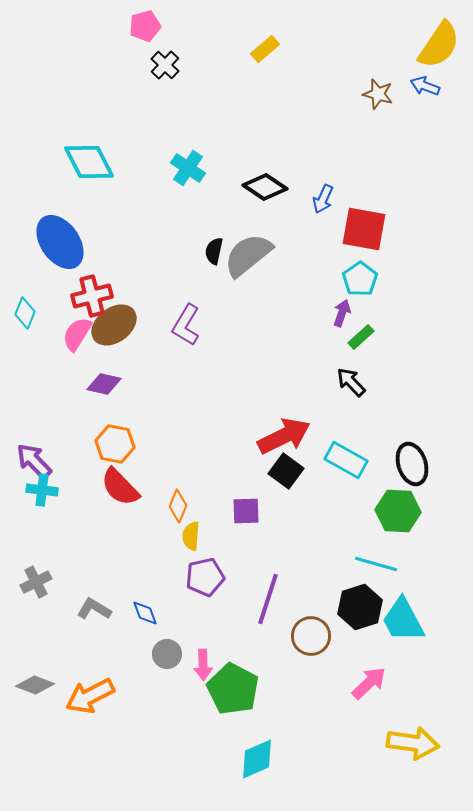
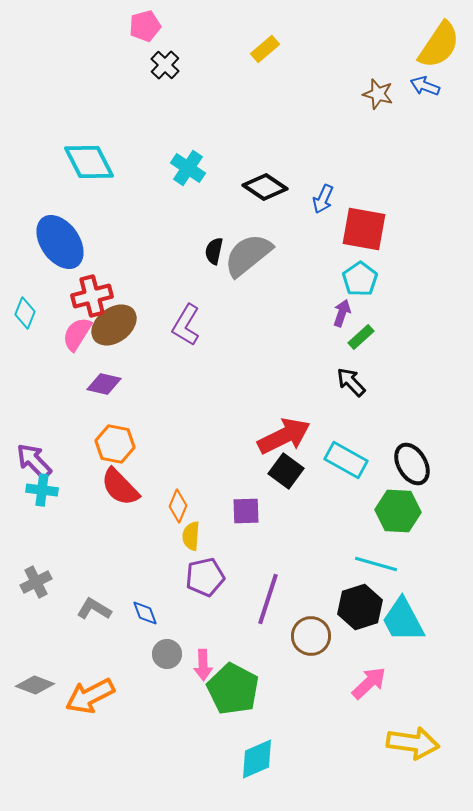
black ellipse at (412, 464): rotated 12 degrees counterclockwise
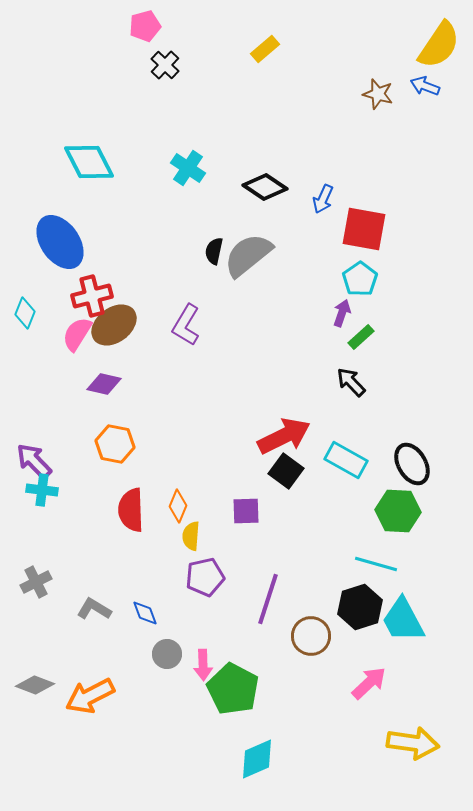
red semicircle at (120, 487): moved 11 px right, 23 px down; rotated 42 degrees clockwise
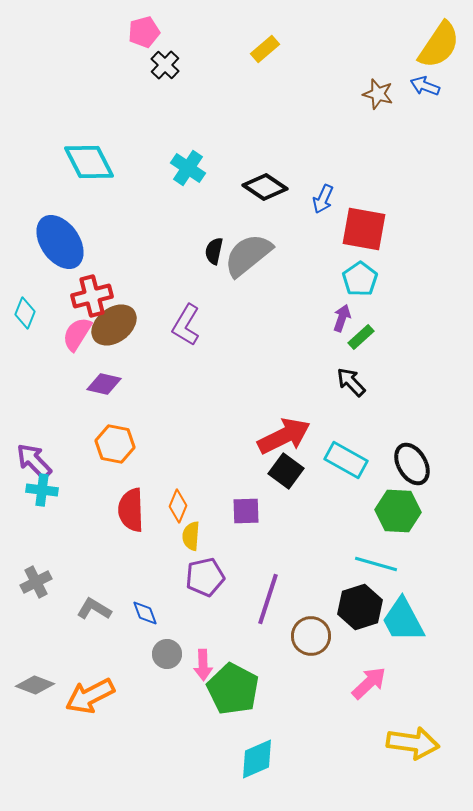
pink pentagon at (145, 26): moved 1 px left, 6 px down
purple arrow at (342, 313): moved 5 px down
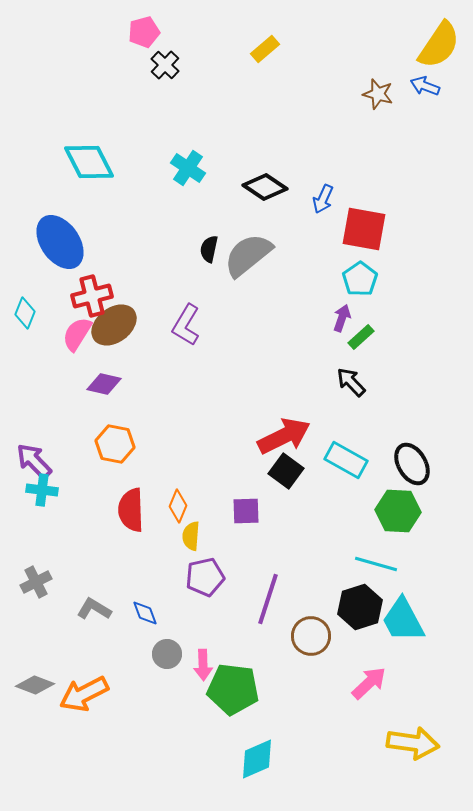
black semicircle at (214, 251): moved 5 px left, 2 px up
green pentagon at (233, 689): rotated 21 degrees counterclockwise
orange arrow at (90, 696): moved 6 px left, 2 px up
